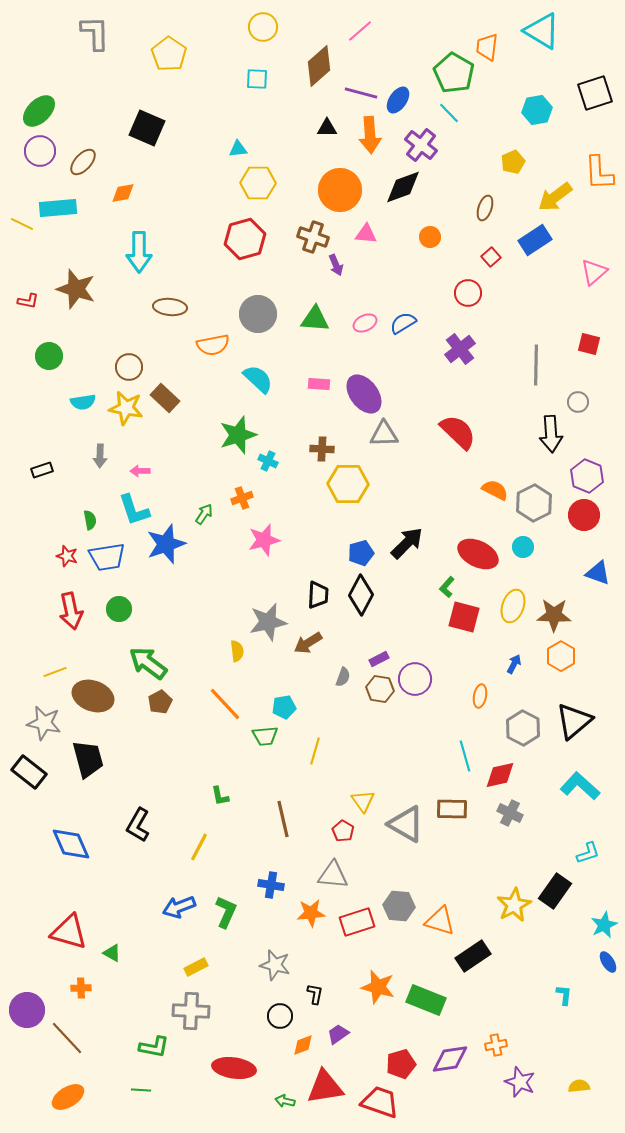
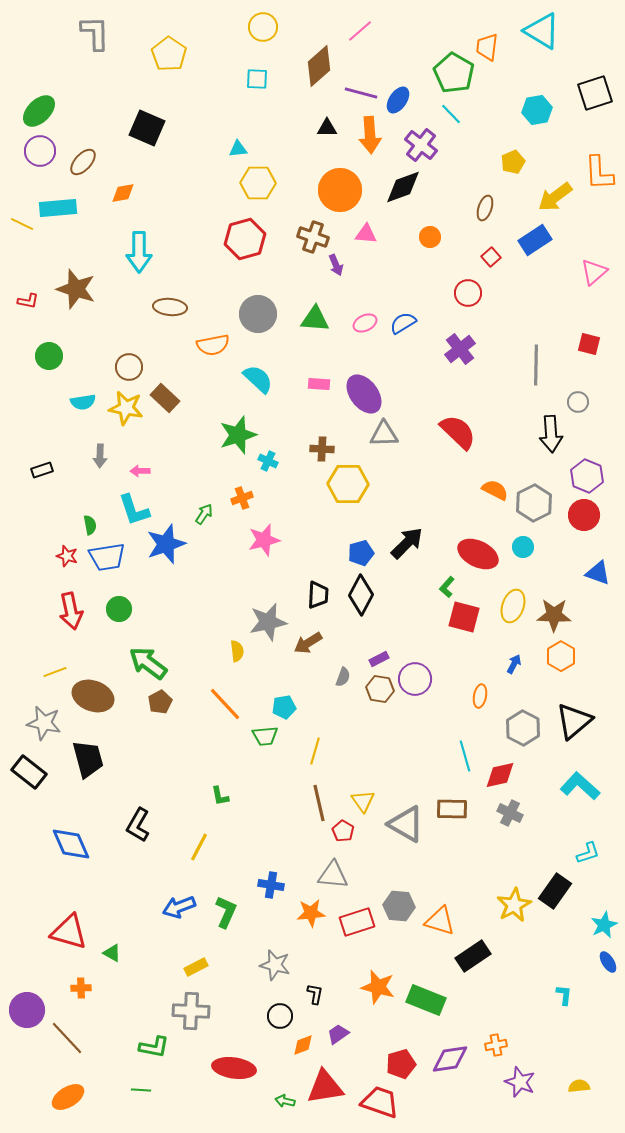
cyan line at (449, 113): moved 2 px right, 1 px down
green semicircle at (90, 520): moved 5 px down
brown line at (283, 819): moved 36 px right, 16 px up
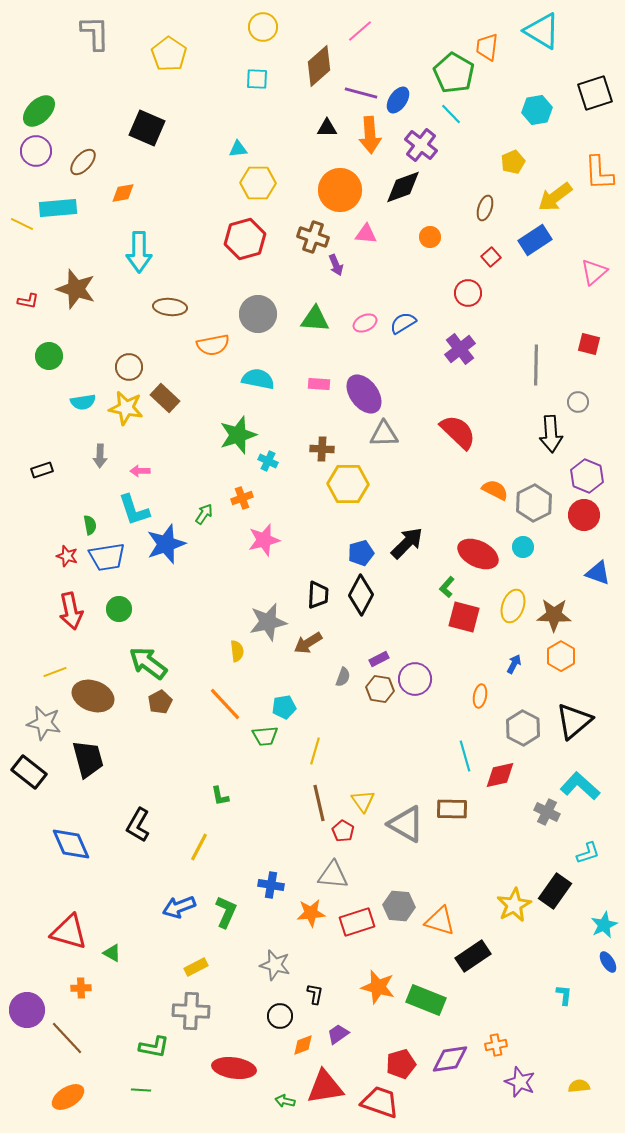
purple circle at (40, 151): moved 4 px left
cyan semicircle at (258, 379): rotated 32 degrees counterclockwise
gray cross at (510, 813): moved 37 px right, 1 px up
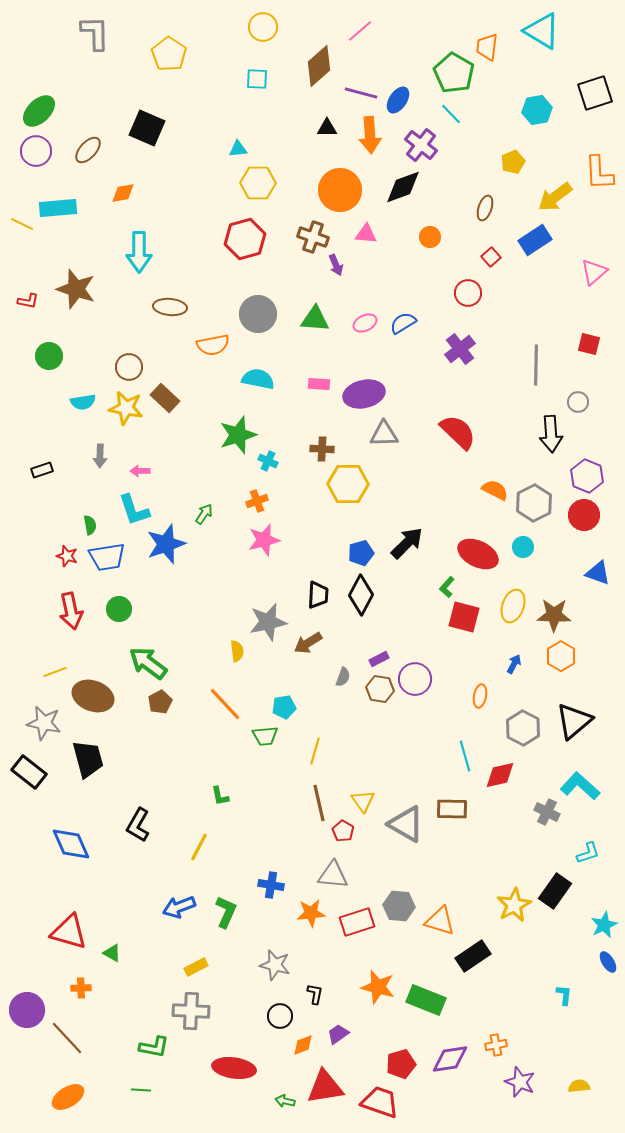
brown ellipse at (83, 162): moved 5 px right, 12 px up
purple ellipse at (364, 394): rotated 66 degrees counterclockwise
orange cross at (242, 498): moved 15 px right, 3 px down
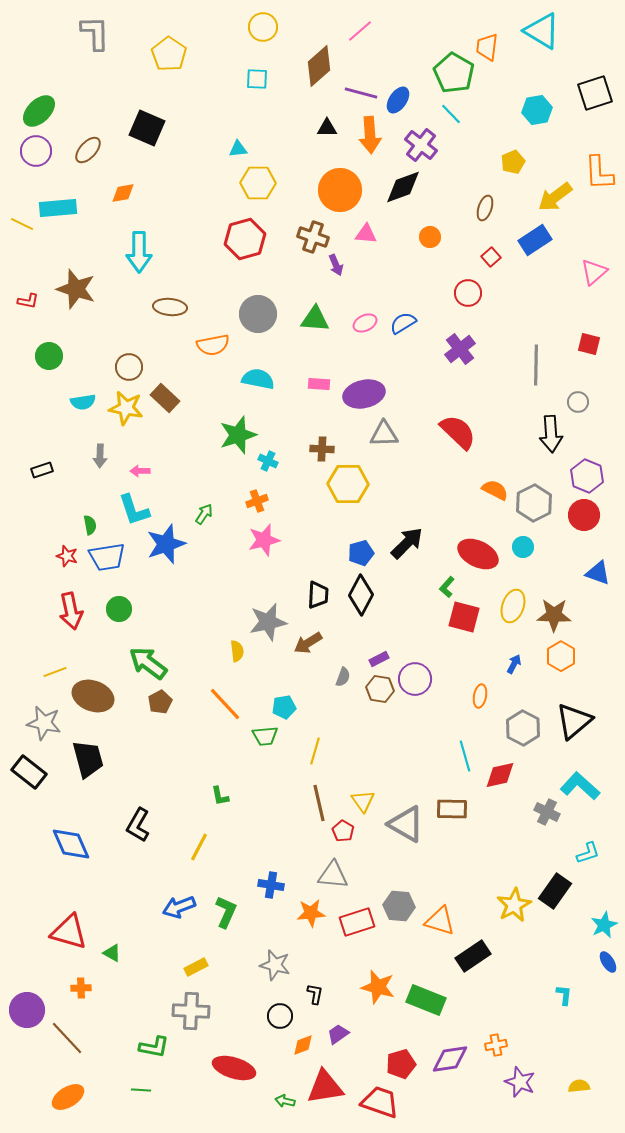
red ellipse at (234, 1068): rotated 9 degrees clockwise
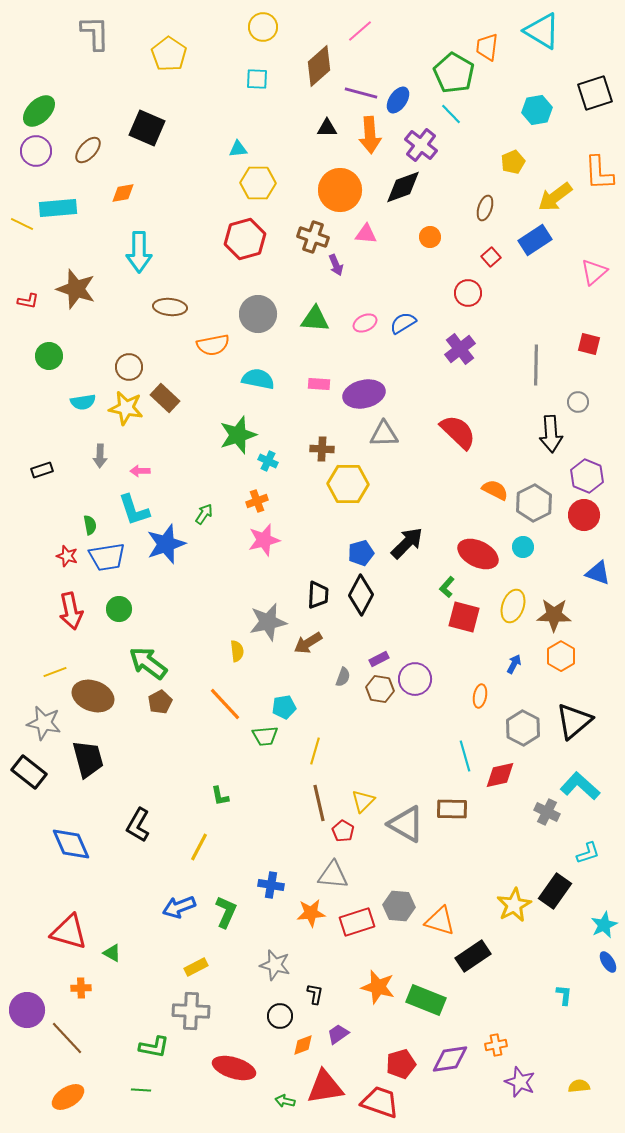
yellow triangle at (363, 801): rotated 20 degrees clockwise
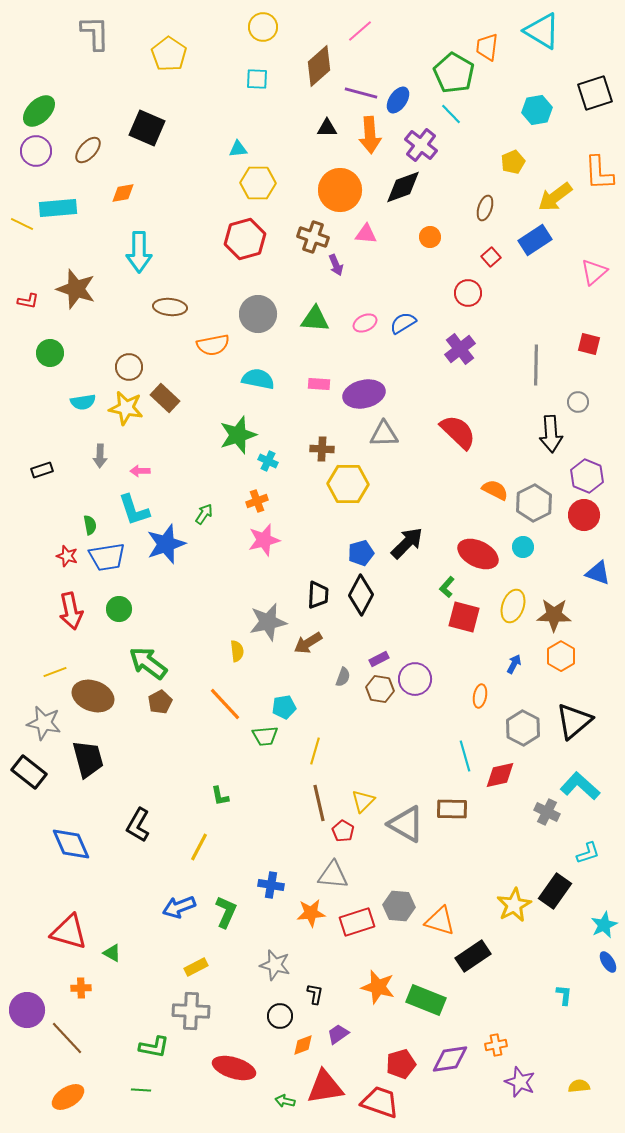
green circle at (49, 356): moved 1 px right, 3 px up
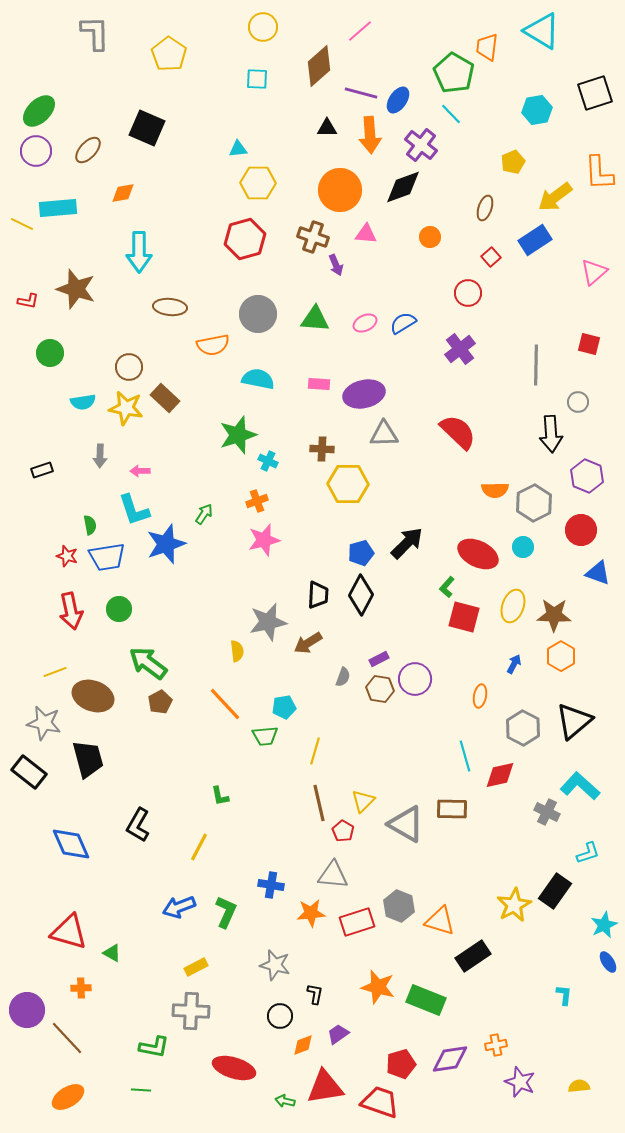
orange semicircle at (495, 490): rotated 152 degrees clockwise
red circle at (584, 515): moved 3 px left, 15 px down
gray hexagon at (399, 906): rotated 16 degrees clockwise
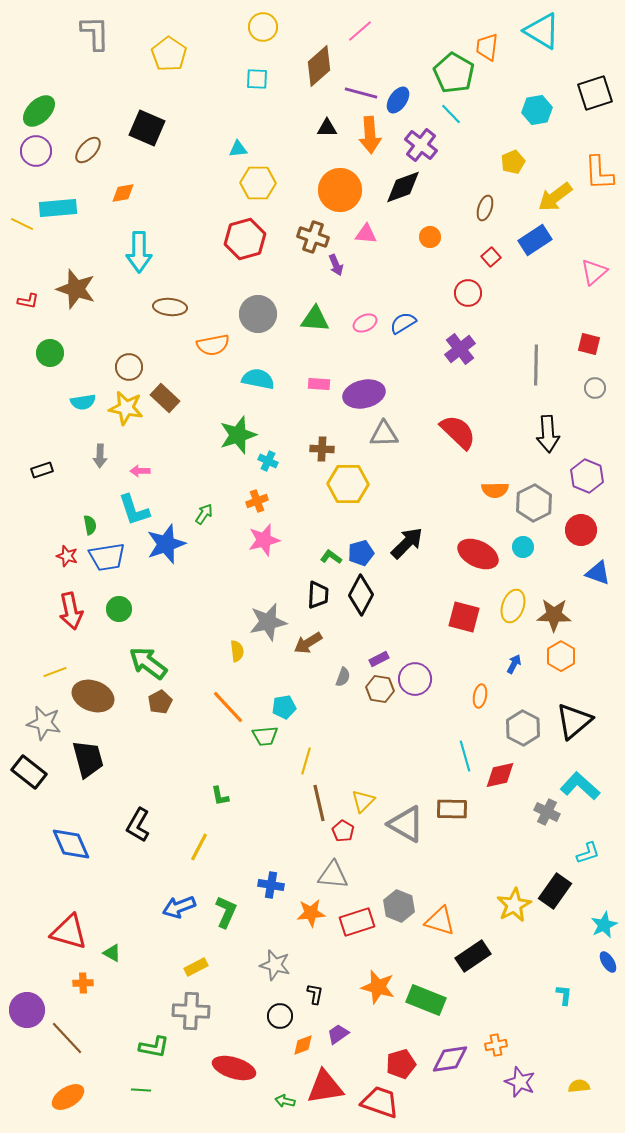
gray circle at (578, 402): moved 17 px right, 14 px up
black arrow at (551, 434): moved 3 px left
green L-shape at (447, 587): moved 116 px left, 30 px up; rotated 85 degrees clockwise
orange line at (225, 704): moved 3 px right, 3 px down
yellow line at (315, 751): moved 9 px left, 10 px down
orange cross at (81, 988): moved 2 px right, 5 px up
